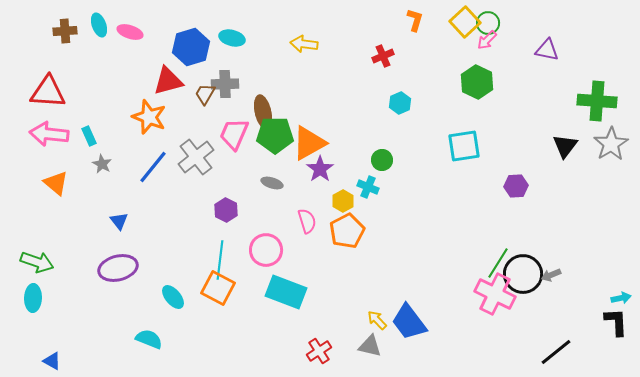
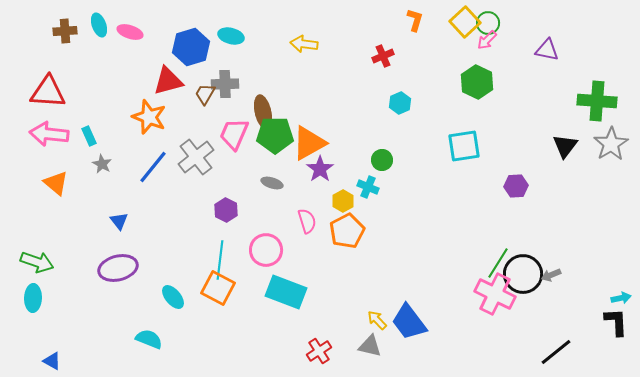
cyan ellipse at (232, 38): moved 1 px left, 2 px up
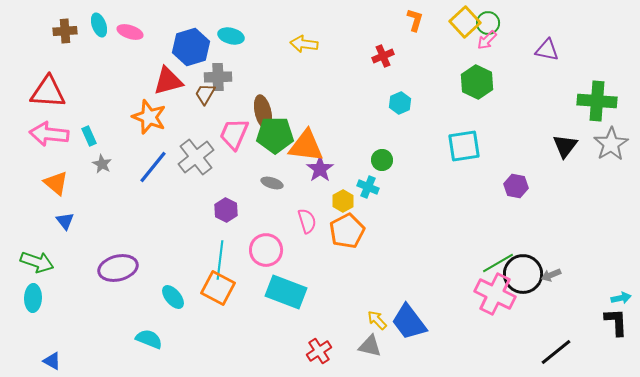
gray cross at (225, 84): moved 7 px left, 7 px up
orange triangle at (309, 143): moved 3 px left, 3 px down; rotated 36 degrees clockwise
purple hexagon at (516, 186): rotated 15 degrees clockwise
blue triangle at (119, 221): moved 54 px left
green line at (498, 263): rotated 28 degrees clockwise
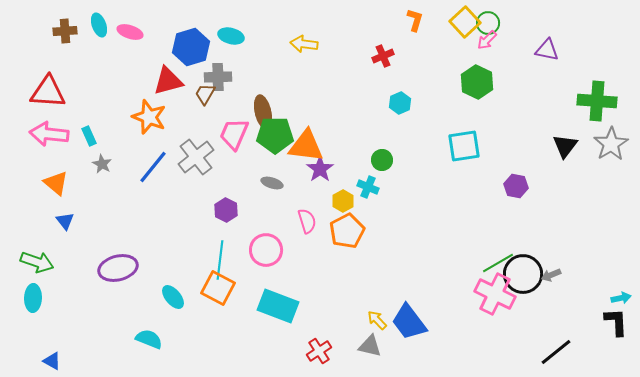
cyan rectangle at (286, 292): moved 8 px left, 14 px down
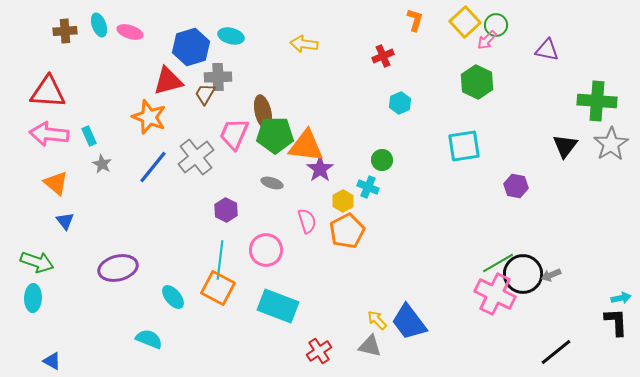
green circle at (488, 23): moved 8 px right, 2 px down
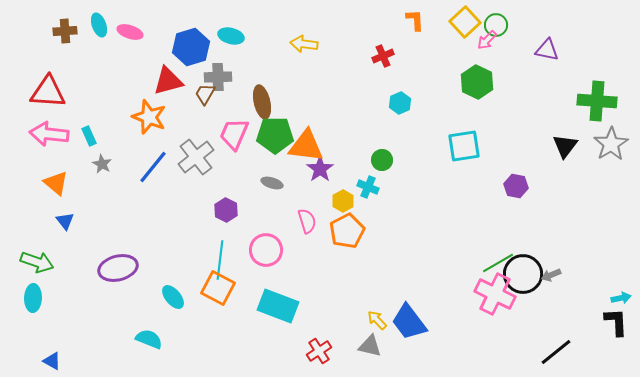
orange L-shape at (415, 20): rotated 20 degrees counterclockwise
brown ellipse at (263, 112): moved 1 px left, 10 px up
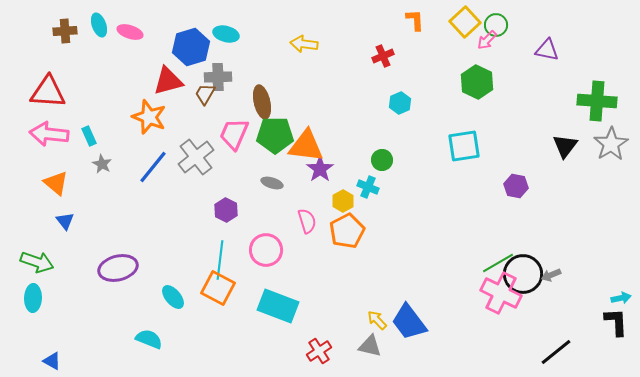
cyan ellipse at (231, 36): moved 5 px left, 2 px up
pink cross at (495, 294): moved 6 px right, 1 px up
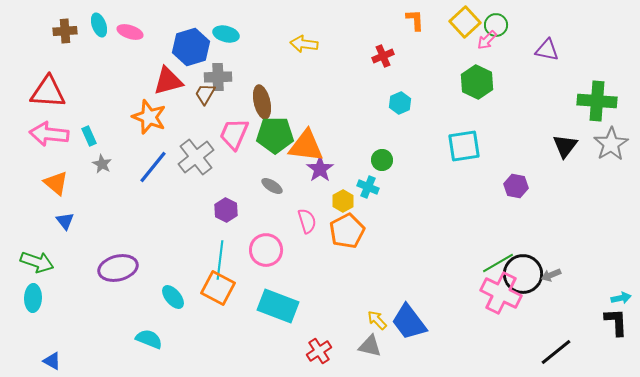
gray ellipse at (272, 183): moved 3 px down; rotated 15 degrees clockwise
